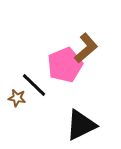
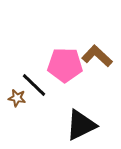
brown L-shape: moved 11 px right, 8 px down; rotated 96 degrees counterclockwise
pink pentagon: rotated 24 degrees clockwise
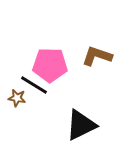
brown L-shape: rotated 24 degrees counterclockwise
pink pentagon: moved 15 px left
black line: rotated 12 degrees counterclockwise
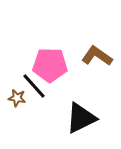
brown L-shape: rotated 16 degrees clockwise
black line: moved 1 px down; rotated 16 degrees clockwise
black triangle: moved 7 px up
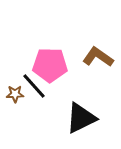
brown L-shape: moved 1 px right, 1 px down
brown star: moved 2 px left, 4 px up; rotated 12 degrees counterclockwise
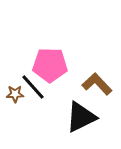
brown L-shape: moved 1 px left, 27 px down; rotated 12 degrees clockwise
black line: moved 1 px left, 1 px down
black triangle: moved 1 px up
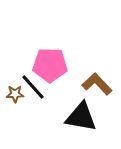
black triangle: rotated 36 degrees clockwise
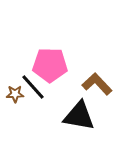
black triangle: moved 2 px left, 1 px up
